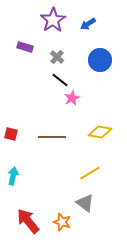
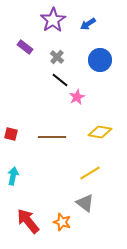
purple rectangle: rotated 21 degrees clockwise
pink star: moved 5 px right, 1 px up
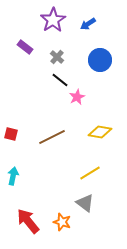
brown line: rotated 28 degrees counterclockwise
